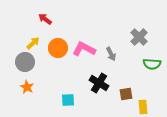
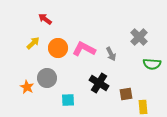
gray circle: moved 22 px right, 16 px down
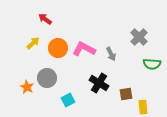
cyan square: rotated 24 degrees counterclockwise
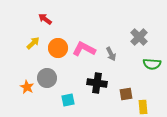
black cross: moved 2 px left; rotated 24 degrees counterclockwise
cyan square: rotated 16 degrees clockwise
